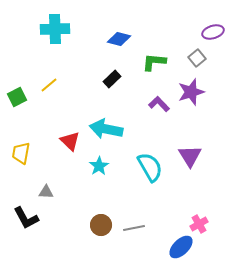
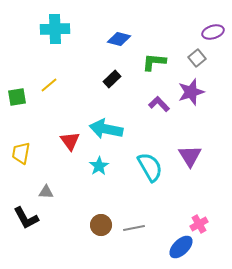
green square: rotated 18 degrees clockwise
red triangle: rotated 10 degrees clockwise
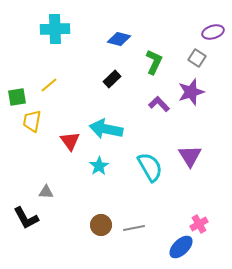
gray square: rotated 18 degrees counterclockwise
green L-shape: rotated 110 degrees clockwise
yellow trapezoid: moved 11 px right, 32 px up
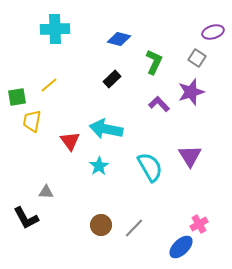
gray line: rotated 35 degrees counterclockwise
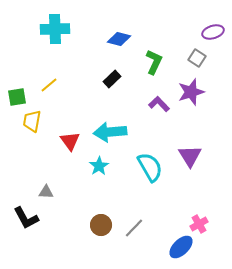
cyan arrow: moved 4 px right, 3 px down; rotated 16 degrees counterclockwise
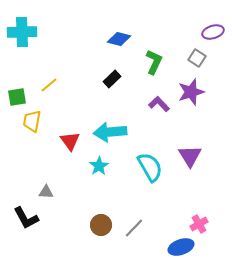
cyan cross: moved 33 px left, 3 px down
blue ellipse: rotated 25 degrees clockwise
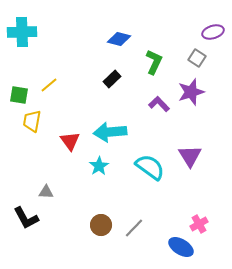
green square: moved 2 px right, 2 px up; rotated 18 degrees clockwise
cyan semicircle: rotated 24 degrees counterclockwise
blue ellipse: rotated 50 degrees clockwise
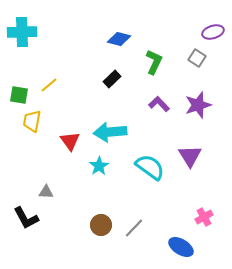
purple star: moved 7 px right, 13 px down
pink cross: moved 5 px right, 7 px up
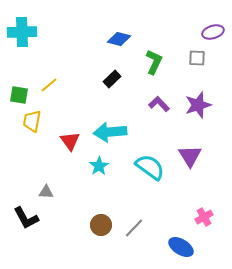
gray square: rotated 30 degrees counterclockwise
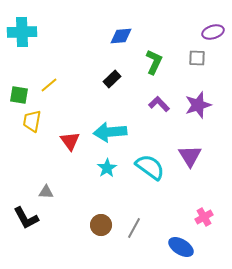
blue diamond: moved 2 px right, 3 px up; rotated 20 degrees counterclockwise
cyan star: moved 8 px right, 2 px down
gray line: rotated 15 degrees counterclockwise
